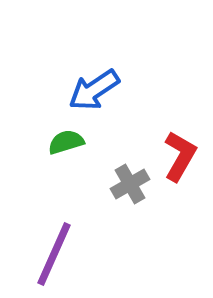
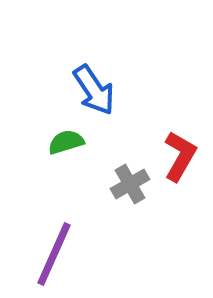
blue arrow: rotated 90 degrees counterclockwise
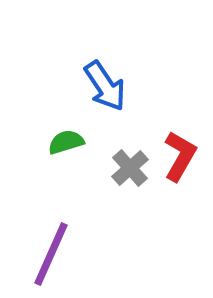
blue arrow: moved 11 px right, 4 px up
gray cross: moved 16 px up; rotated 12 degrees counterclockwise
purple line: moved 3 px left
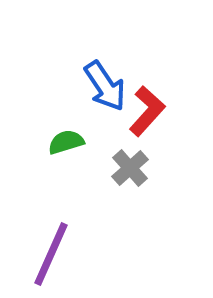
red L-shape: moved 33 px left, 45 px up; rotated 12 degrees clockwise
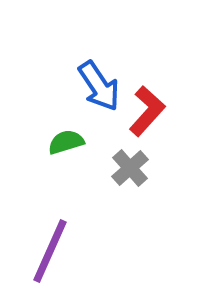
blue arrow: moved 6 px left
purple line: moved 1 px left, 3 px up
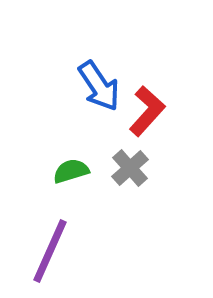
green semicircle: moved 5 px right, 29 px down
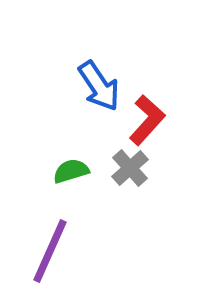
red L-shape: moved 9 px down
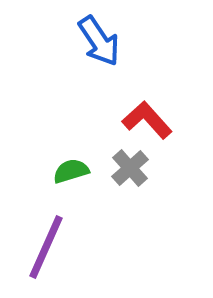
blue arrow: moved 45 px up
red L-shape: rotated 84 degrees counterclockwise
purple line: moved 4 px left, 4 px up
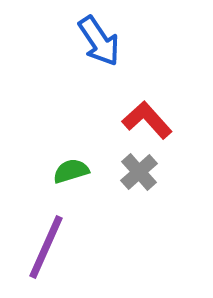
gray cross: moved 9 px right, 4 px down
